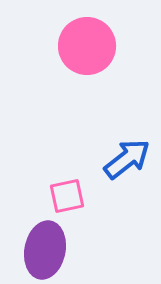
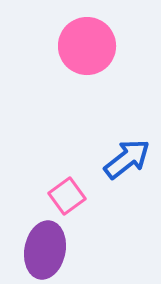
pink square: rotated 24 degrees counterclockwise
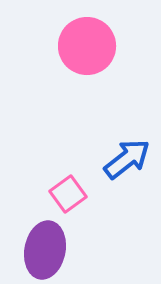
pink square: moved 1 px right, 2 px up
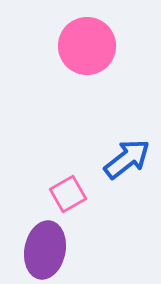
pink square: rotated 6 degrees clockwise
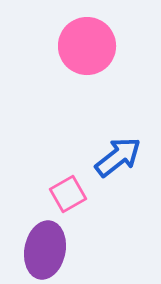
blue arrow: moved 9 px left, 2 px up
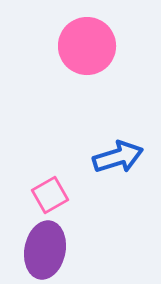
blue arrow: rotated 21 degrees clockwise
pink square: moved 18 px left, 1 px down
